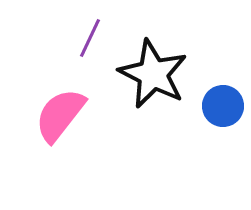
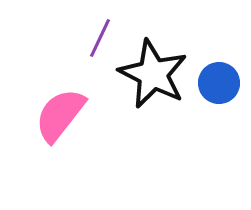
purple line: moved 10 px right
blue circle: moved 4 px left, 23 px up
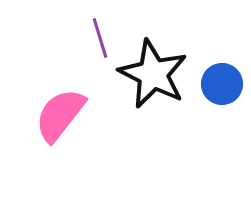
purple line: rotated 42 degrees counterclockwise
blue circle: moved 3 px right, 1 px down
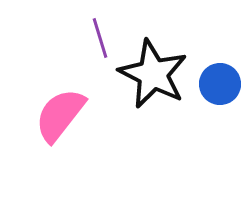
blue circle: moved 2 px left
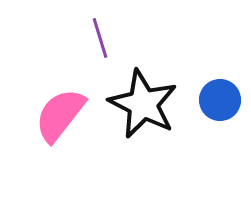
black star: moved 10 px left, 30 px down
blue circle: moved 16 px down
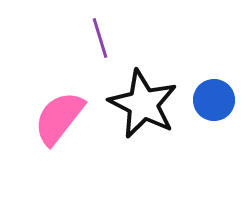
blue circle: moved 6 px left
pink semicircle: moved 1 px left, 3 px down
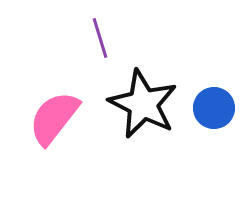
blue circle: moved 8 px down
pink semicircle: moved 5 px left
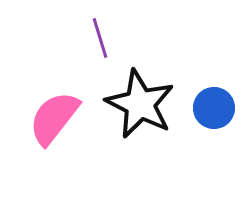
black star: moved 3 px left
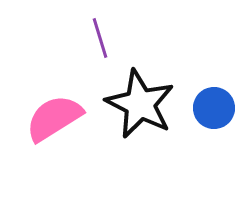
pink semicircle: rotated 20 degrees clockwise
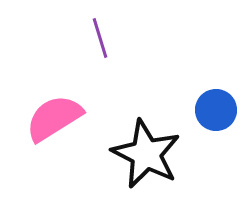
black star: moved 6 px right, 50 px down
blue circle: moved 2 px right, 2 px down
